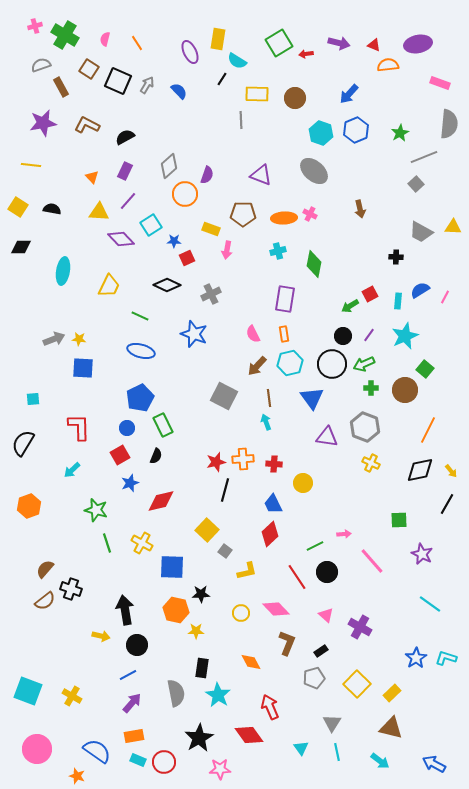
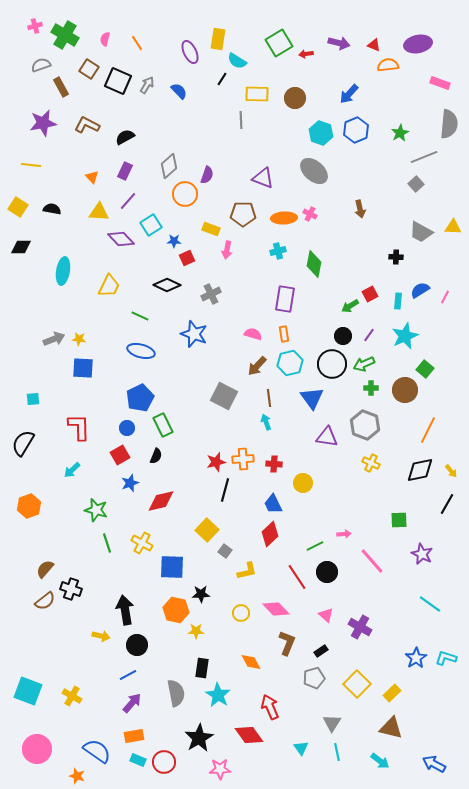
purple triangle at (261, 175): moved 2 px right, 3 px down
pink semicircle at (253, 334): rotated 132 degrees clockwise
gray hexagon at (365, 427): moved 2 px up
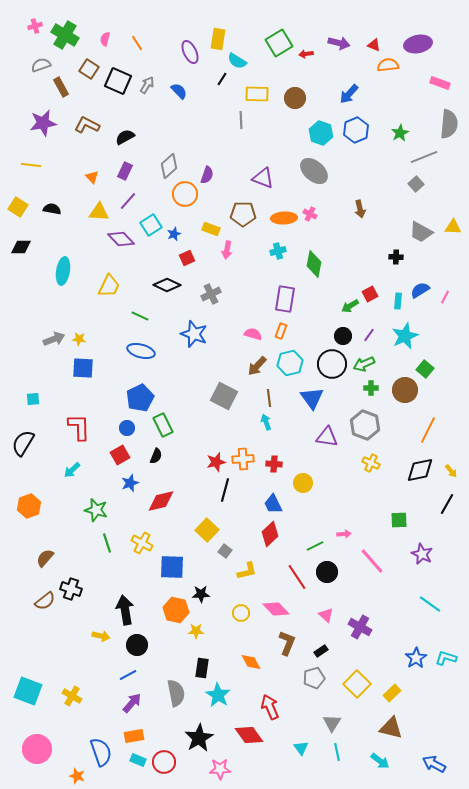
blue star at (174, 241): moved 7 px up; rotated 24 degrees counterclockwise
orange rectangle at (284, 334): moved 3 px left, 3 px up; rotated 28 degrees clockwise
brown semicircle at (45, 569): moved 11 px up
blue semicircle at (97, 751): moved 4 px right, 1 px down; rotated 36 degrees clockwise
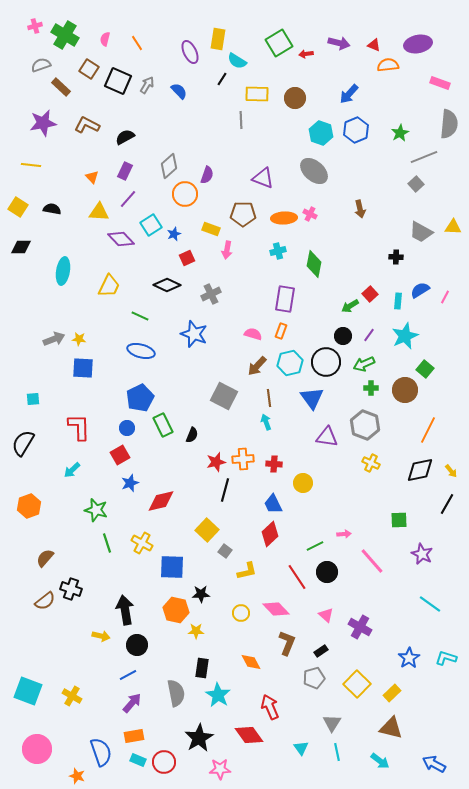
brown rectangle at (61, 87): rotated 18 degrees counterclockwise
purple line at (128, 201): moved 2 px up
red square at (370, 294): rotated 14 degrees counterclockwise
black circle at (332, 364): moved 6 px left, 2 px up
black semicircle at (156, 456): moved 36 px right, 21 px up
blue star at (416, 658): moved 7 px left
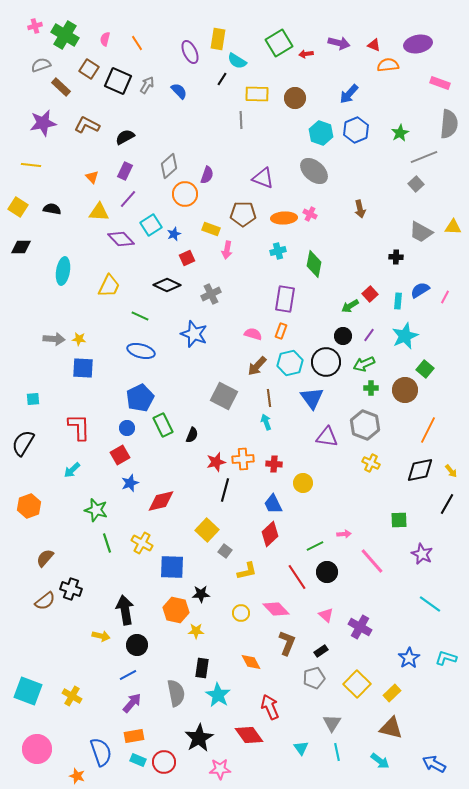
gray arrow at (54, 339): rotated 25 degrees clockwise
